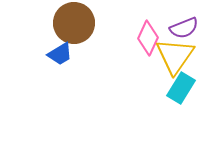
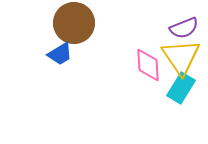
pink diamond: moved 27 px down; rotated 28 degrees counterclockwise
yellow triangle: moved 6 px right, 1 px down; rotated 9 degrees counterclockwise
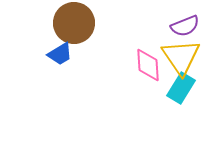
purple semicircle: moved 1 px right, 2 px up
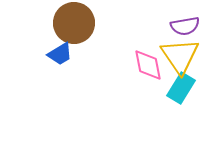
purple semicircle: rotated 12 degrees clockwise
yellow triangle: moved 1 px left, 1 px up
pink diamond: rotated 8 degrees counterclockwise
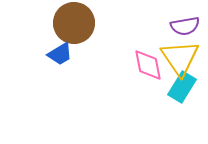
yellow triangle: moved 2 px down
cyan rectangle: moved 1 px right, 1 px up
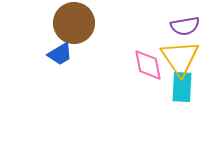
cyan rectangle: rotated 28 degrees counterclockwise
